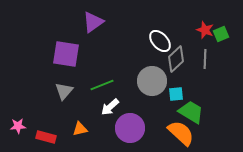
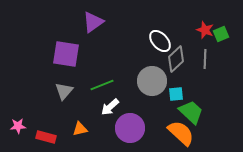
green trapezoid: rotated 12 degrees clockwise
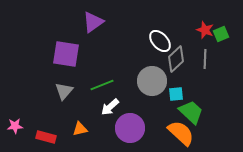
pink star: moved 3 px left
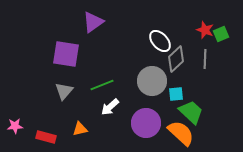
purple circle: moved 16 px right, 5 px up
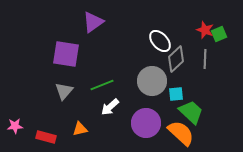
green square: moved 2 px left
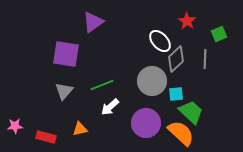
red star: moved 18 px left, 9 px up; rotated 12 degrees clockwise
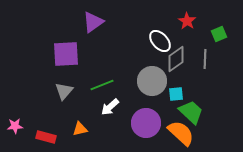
purple square: rotated 12 degrees counterclockwise
gray diamond: rotated 8 degrees clockwise
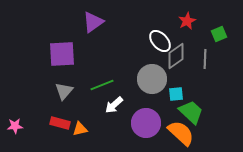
red star: rotated 12 degrees clockwise
purple square: moved 4 px left
gray diamond: moved 3 px up
gray circle: moved 2 px up
white arrow: moved 4 px right, 2 px up
red rectangle: moved 14 px right, 14 px up
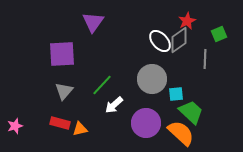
purple triangle: rotated 20 degrees counterclockwise
gray diamond: moved 3 px right, 16 px up
green line: rotated 25 degrees counterclockwise
pink star: rotated 14 degrees counterclockwise
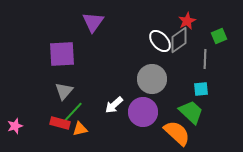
green square: moved 2 px down
green line: moved 29 px left, 27 px down
cyan square: moved 25 px right, 5 px up
purple circle: moved 3 px left, 11 px up
orange semicircle: moved 4 px left
